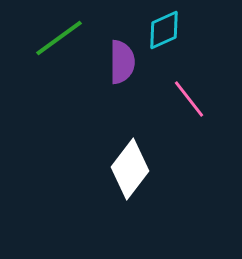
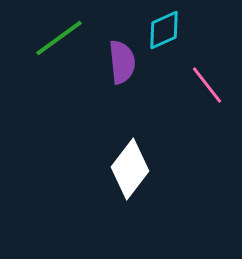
purple semicircle: rotated 6 degrees counterclockwise
pink line: moved 18 px right, 14 px up
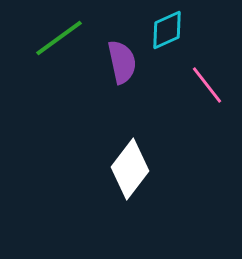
cyan diamond: moved 3 px right
purple semicircle: rotated 6 degrees counterclockwise
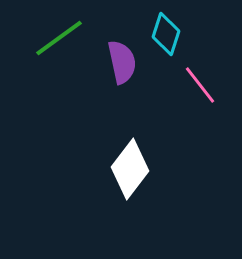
cyan diamond: moved 1 px left, 4 px down; rotated 48 degrees counterclockwise
pink line: moved 7 px left
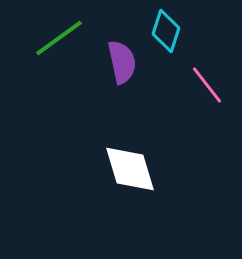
cyan diamond: moved 3 px up
pink line: moved 7 px right
white diamond: rotated 54 degrees counterclockwise
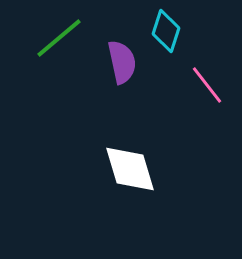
green line: rotated 4 degrees counterclockwise
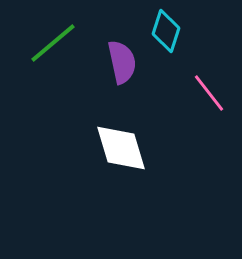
green line: moved 6 px left, 5 px down
pink line: moved 2 px right, 8 px down
white diamond: moved 9 px left, 21 px up
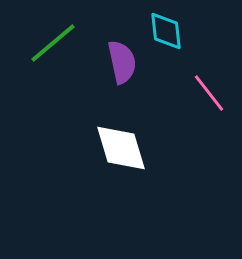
cyan diamond: rotated 24 degrees counterclockwise
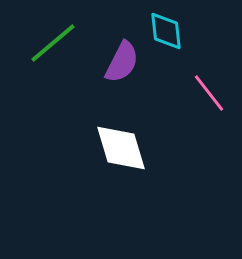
purple semicircle: rotated 39 degrees clockwise
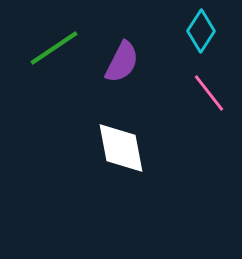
cyan diamond: moved 35 px right; rotated 39 degrees clockwise
green line: moved 1 px right, 5 px down; rotated 6 degrees clockwise
white diamond: rotated 6 degrees clockwise
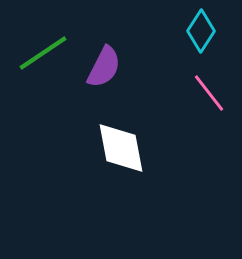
green line: moved 11 px left, 5 px down
purple semicircle: moved 18 px left, 5 px down
